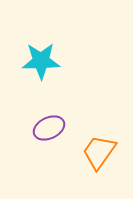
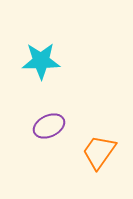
purple ellipse: moved 2 px up
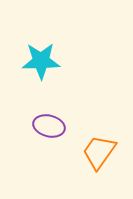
purple ellipse: rotated 40 degrees clockwise
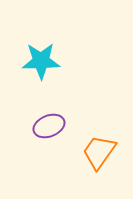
purple ellipse: rotated 36 degrees counterclockwise
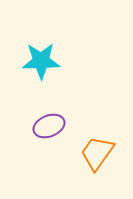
orange trapezoid: moved 2 px left, 1 px down
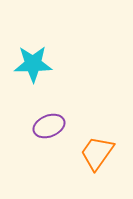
cyan star: moved 8 px left, 3 px down
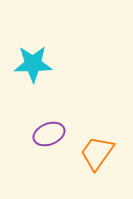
purple ellipse: moved 8 px down
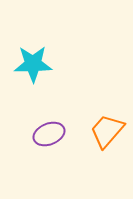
orange trapezoid: moved 10 px right, 22 px up; rotated 6 degrees clockwise
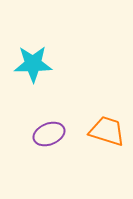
orange trapezoid: rotated 66 degrees clockwise
